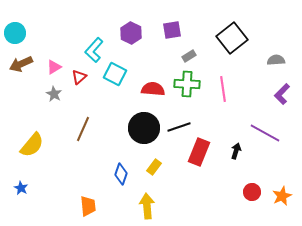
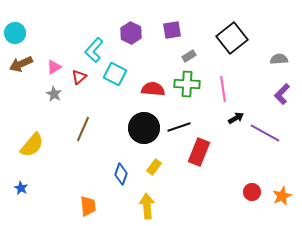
gray semicircle: moved 3 px right, 1 px up
black arrow: moved 33 px up; rotated 42 degrees clockwise
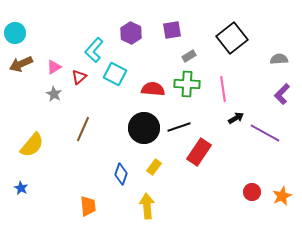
red rectangle: rotated 12 degrees clockwise
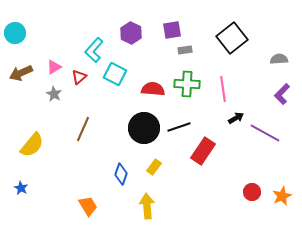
gray rectangle: moved 4 px left, 6 px up; rotated 24 degrees clockwise
brown arrow: moved 9 px down
red rectangle: moved 4 px right, 1 px up
orange trapezoid: rotated 25 degrees counterclockwise
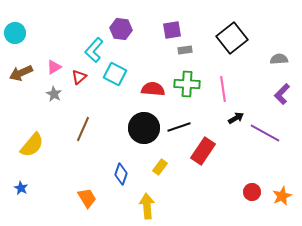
purple hexagon: moved 10 px left, 4 px up; rotated 20 degrees counterclockwise
yellow rectangle: moved 6 px right
orange trapezoid: moved 1 px left, 8 px up
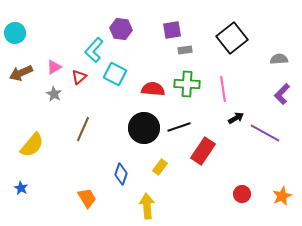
red circle: moved 10 px left, 2 px down
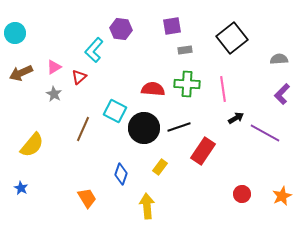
purple square: moved 4 px up
cyan square: moved 37 px down
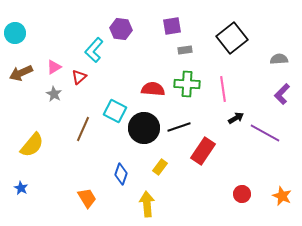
orange star: rotated 24 degrees counterclockwise
yellow arrow: moved 2 px up
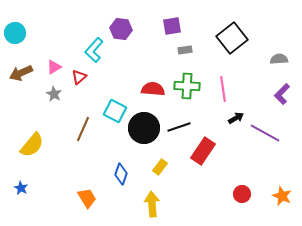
green cross: moved 2 px down
yellow arrow: moved 5 px right
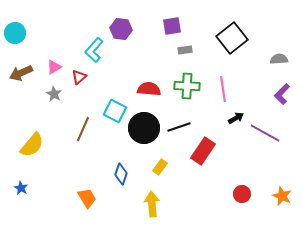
red semicircle: moved 4 px left
